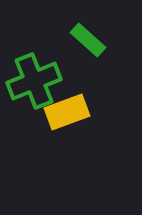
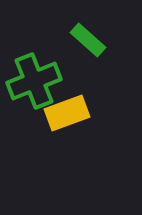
yellow rectangle: moved 1 px down
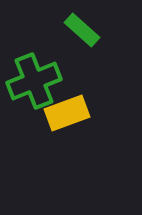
green rectangle: moved 6 px left, 10 px up
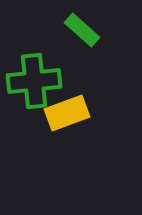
green cross: rotated 16 degrees clockwise
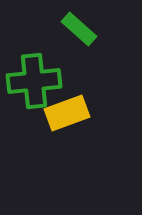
green rectangle: moved 3 px left, 1 px up
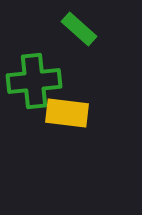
yellow rectangle: rotated 27 degrees clockwise
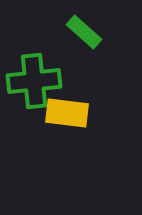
green rectangle: moved 5 px right, 3 px down
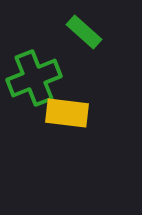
green cross: moved 3 px up; rotated 16 degrees counterclockwise
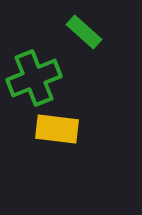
yellow rectangle: moved 10 px left, 16 px down
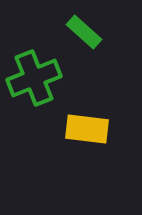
yellow rectangle: moved 30 px right
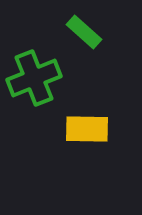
yellow rectangle: rotated 6 degrees counterclockwise
